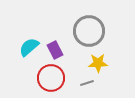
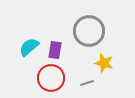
purple rectangle: rotated 36 degrees clockwise
yellow star: moved 6 px right; rotated 18 degrees clockwise
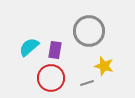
yellow star: moved 3 px down
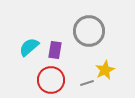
yellow star: moved 1 px right, 4 px down; rotated 30 degrees clockwise
red circle: moved 2 px down
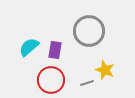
yellow star: rotated 24 degrees counterclockwise
